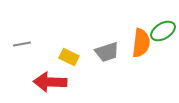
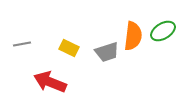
orange semicircle: moved 8 px left, 7 px up
yellow rectangle: moved 9 px up
red arrow: rotated 20 degrees clockwise
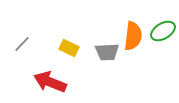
gray line: rotated 36 degrees counterclockwise
gray trapezoid: rotated 15 degrees clockwise
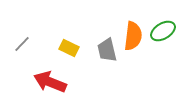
gray trapezoid: moved 2 px up; rotated 80 degrees clockwise
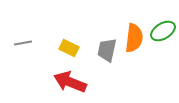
orange semicircle: moved 1 px right, 2 px down
gray line: moved 1 px right, 1 px up; rotated 36 degrees clockwise
gray trapezoid: rotated 25 degrees clockwise
red arrow: moved 20 px right
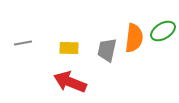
yellow rectangle: rotated 24 degrees counterclockwise
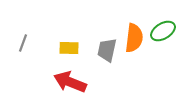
gray line: rotated 60 degrees counterclockwise
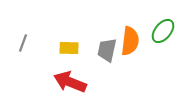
green ellipse: rotated 20 degrees counterclockwise
orange semicircle: moved 4 px left, 3 px down
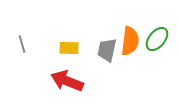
green ellipse: moved 6 px left, 8 px down
gray line: moved 1 px left, 1 px down; rotated 36 degrees counterclockwise
red arrow: moved 3 px left, 1 px up
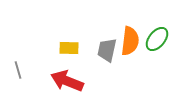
gray line: moved 4 px left, 26 px down
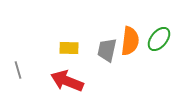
green ellipse: moved 2 px right
